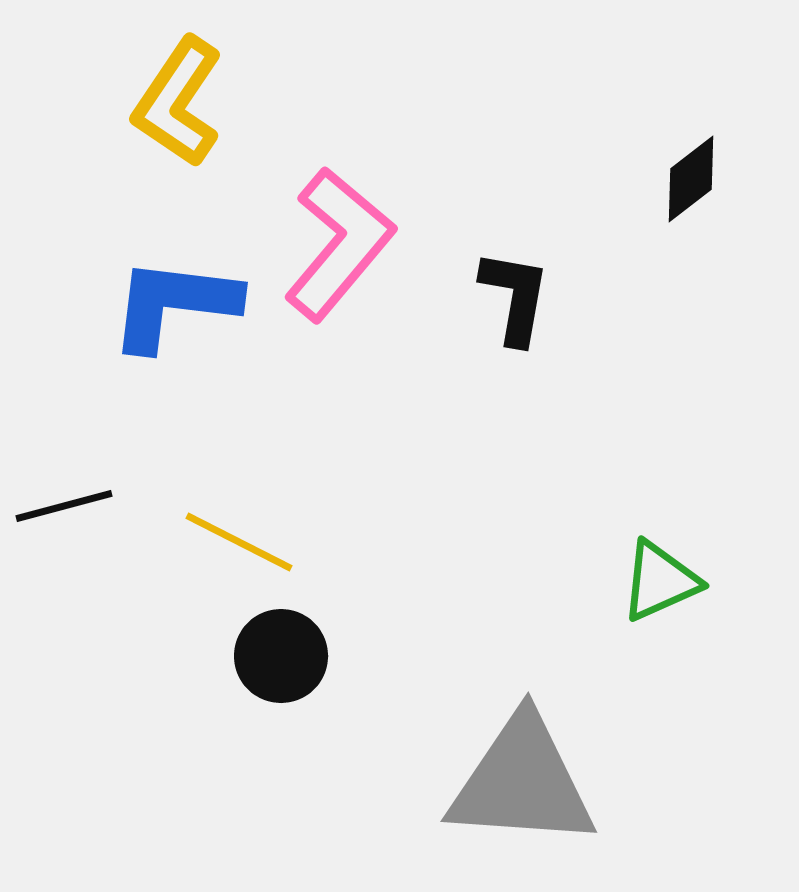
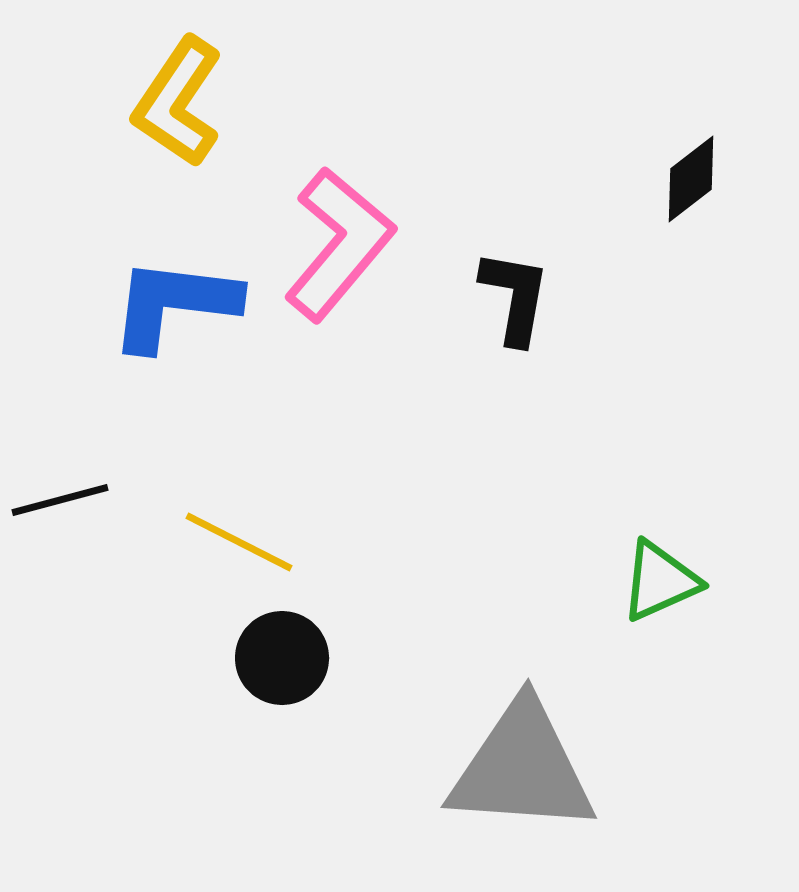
black line: moved 4 px left, 6 px up
black circle: moved 1 px right, 2 px down
gray triangle: moved 14 px up
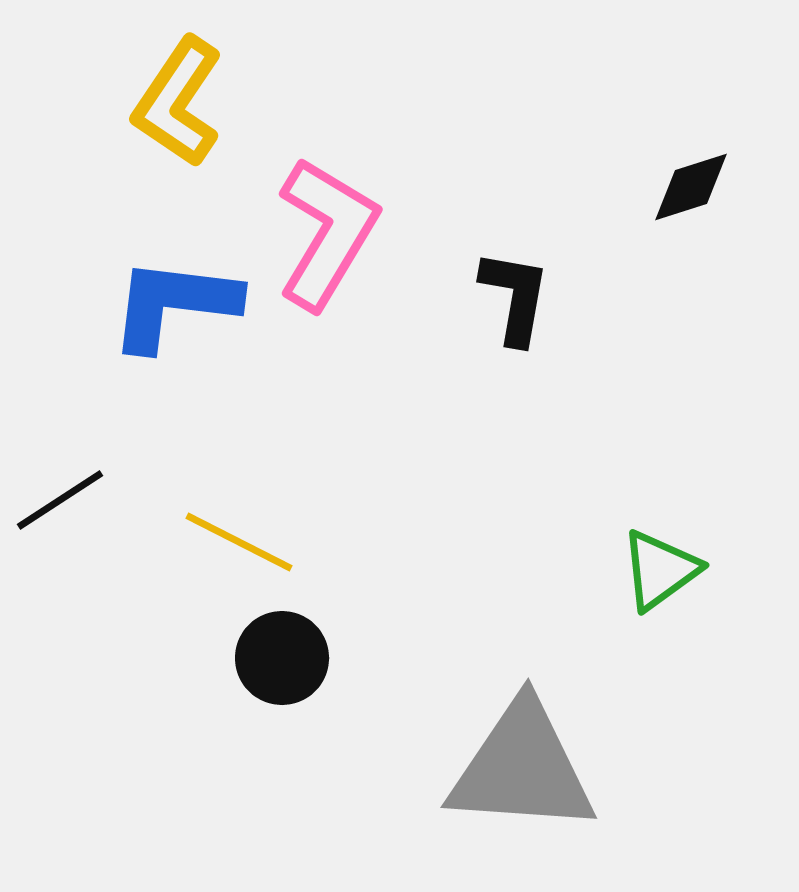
black diamond: moved 8 px down; rotated 20 degrees clockwise
pink L-shape: moved 12 px left, 11 px up; rotated 9 degrees counterclockwise
black line: rotated 18 degrees counterclockwise
green triangle: moved 11 px up; rotated 12 degrees counterclockwise
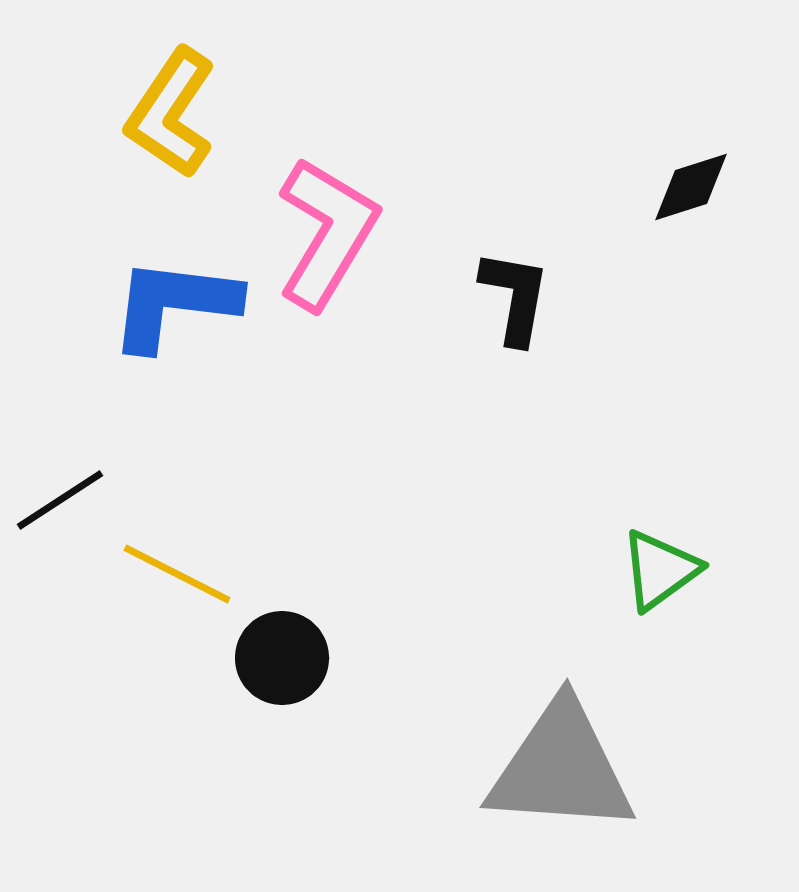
yellow L-shape: moved 7 px left, 11 px down
yellow line: moved 62 px left, 32 px down
gray triangle: moved 39 px right
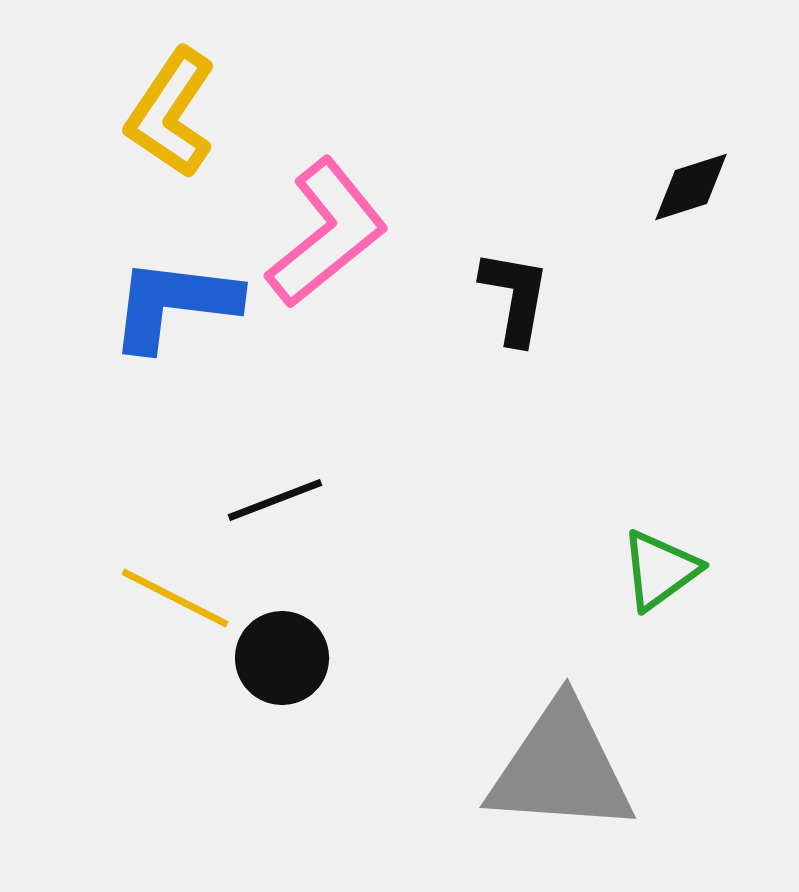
pink L-shape: rotated 20 degrees clockwise
black line: moved 215 px right; rotated 12 degrees clockwise
yellow line: moved 2 px left, 24 px down
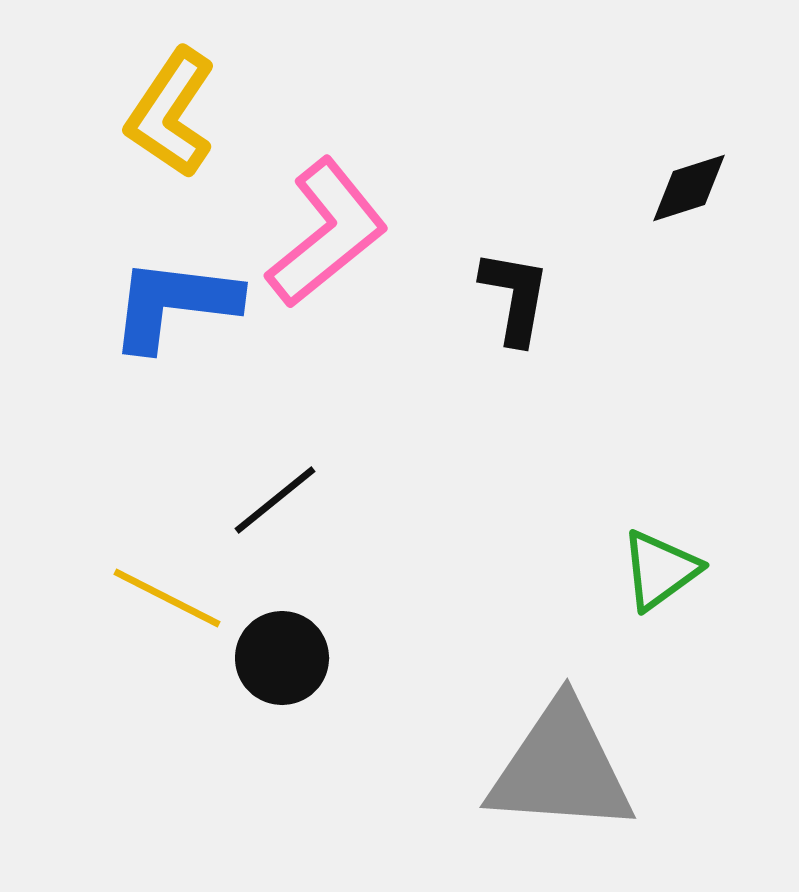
black diamond: moved 2 px left, 1 px down
black line: rotated 18 degrees counterclockwise
yellow line: moved 8 px left
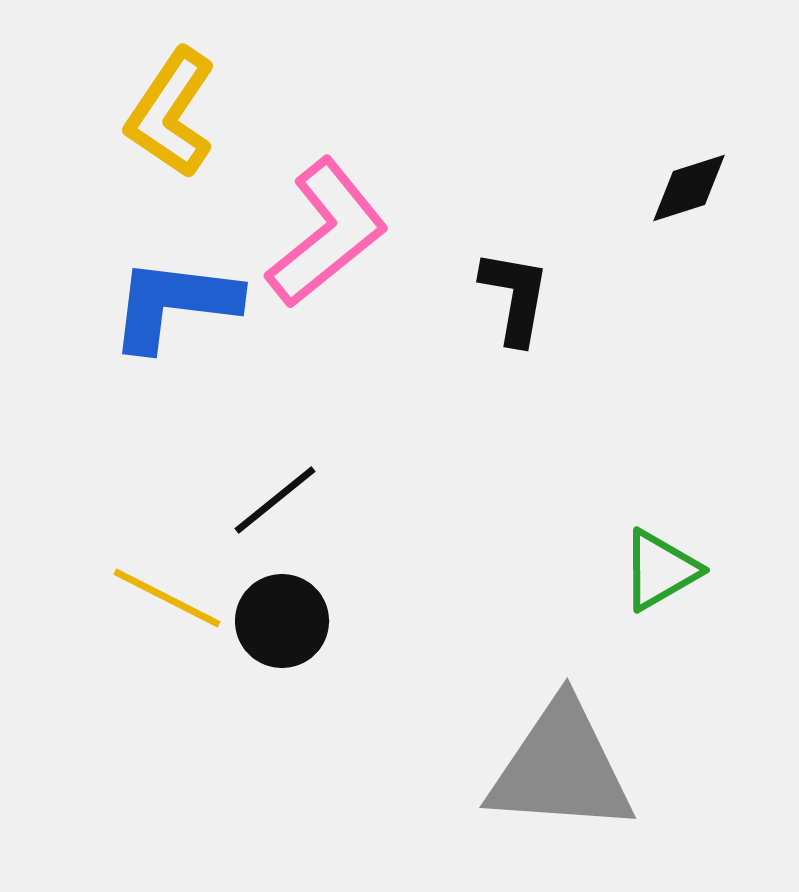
green triangle: rotated 6 degrees clockwise
black circle: moved 37 px up
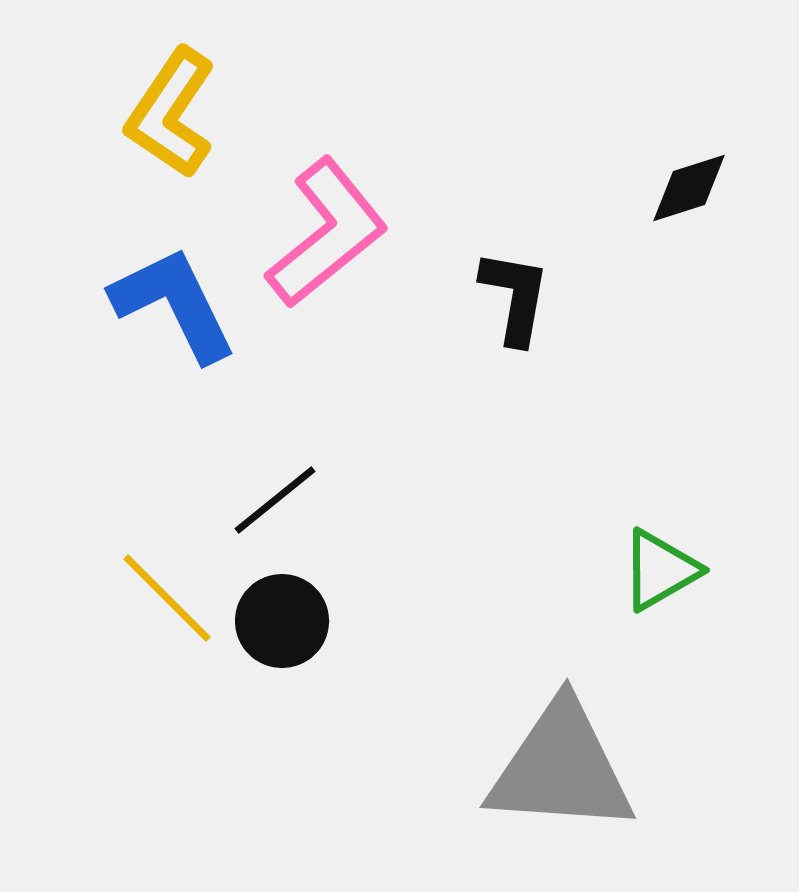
blue L-shape: rotated 57 degrees clockwise
yellow line: rotated 18 degrees clockwise
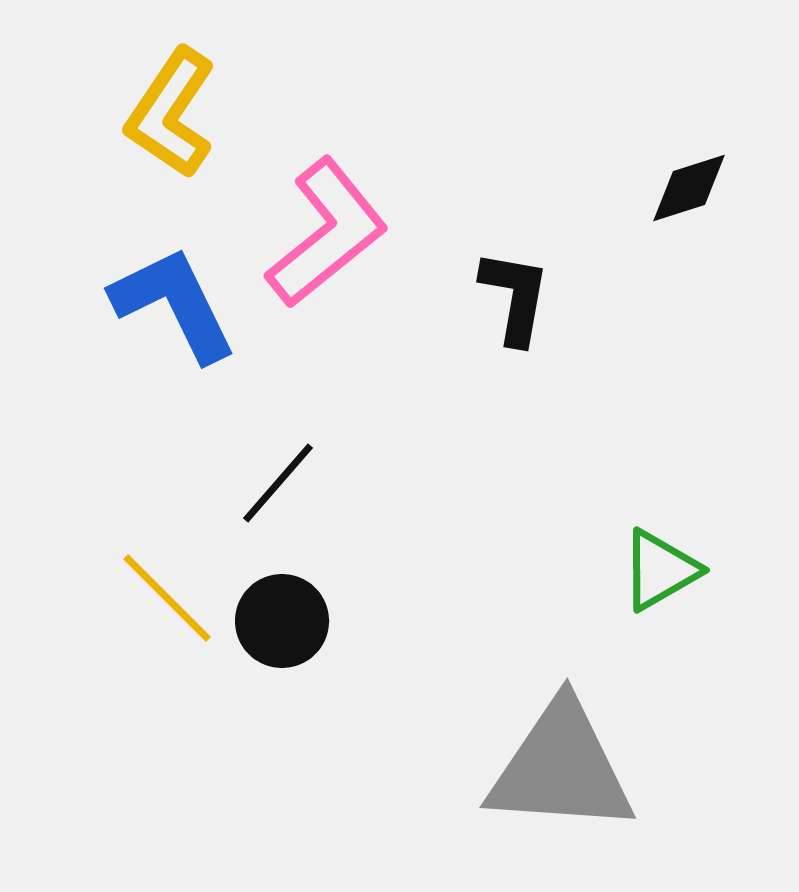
black line: moved 3 px right, 17 px up; rotated 10 degrees counterclockwise
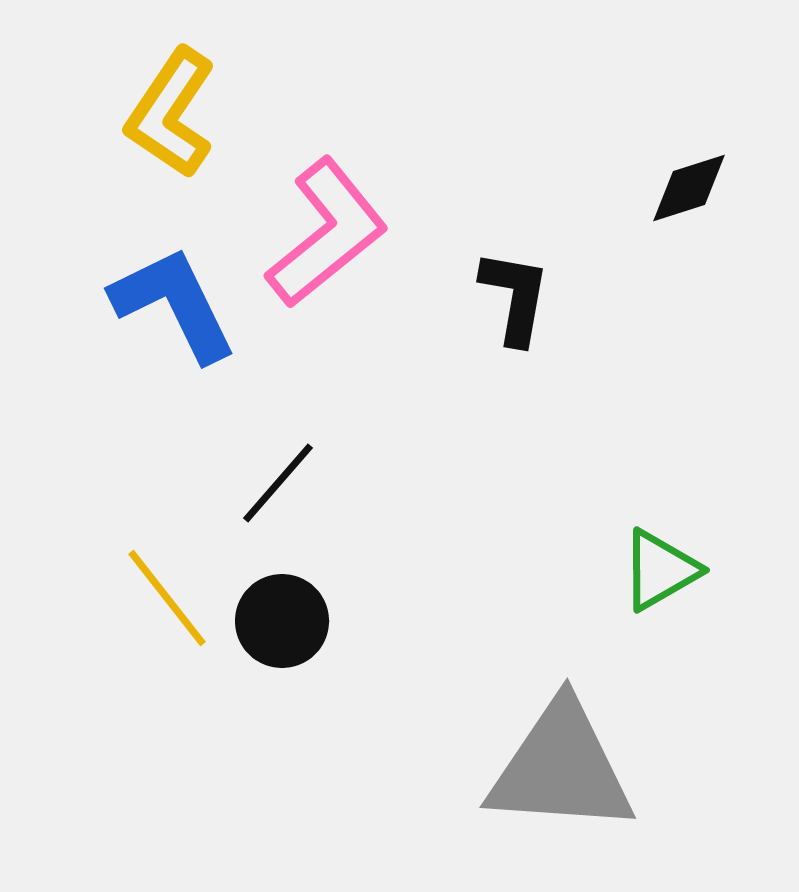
yellow line: rotated 7 degrees clockwise
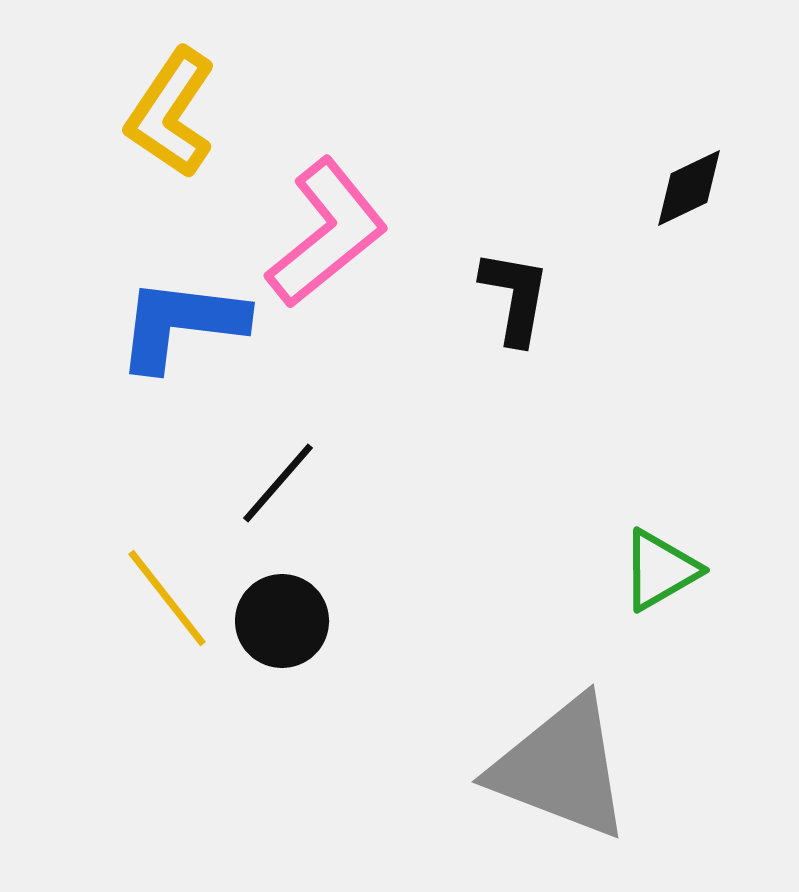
black diamond: rotated 8 degrees counterclockwise
blue L-shape: moved 7 px right, 20 px down; rotated 57 degrees counterclockwise
gray triangle: rotated 17 degrees clockwise
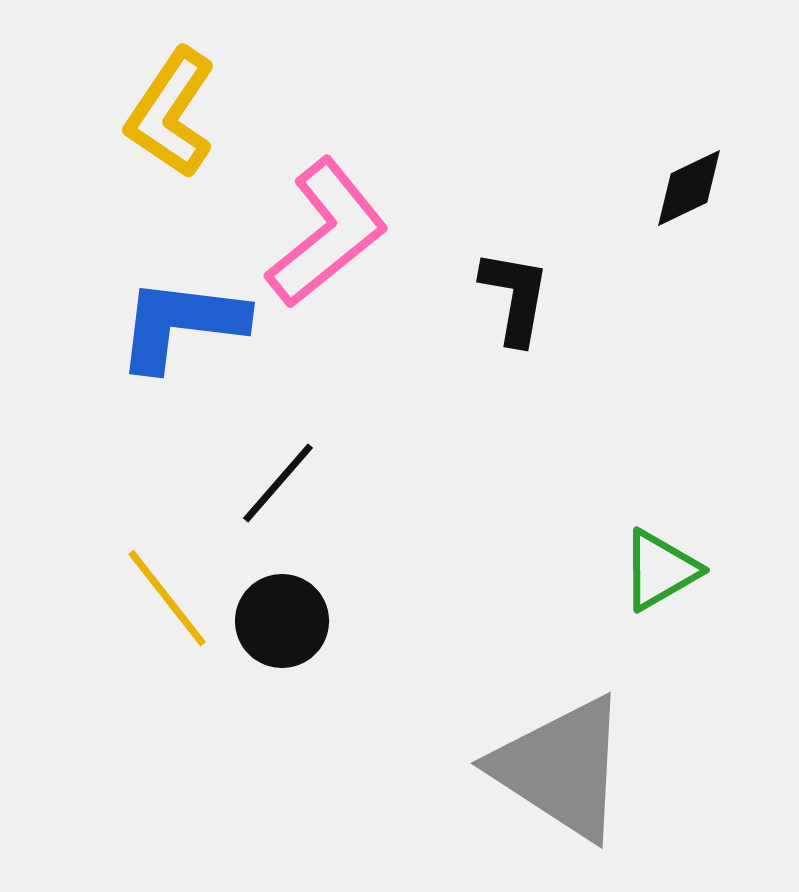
gray triangle: rotated 12 degrees clockwise
